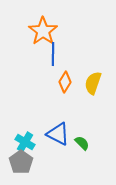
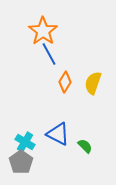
blue line: moved 4 px left; rotated 30 degrees counterclockwise
green semicircle: moved 3 px right, 3 px down
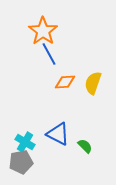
orange diamond: rotated 55 degrees clockwise
gray pentagon: rotated 25 degrees clockwise
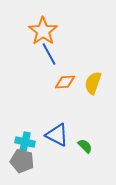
blue triangle: moved 1 px left, 1 px down
cyan cross: rotated 18 degrees counterclockwise
gray pentagon: moved 1 px right, 1 px up; rotated 25 degrees clockwise
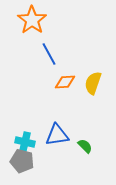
orange star: moved 11 px left, 11 px up
blue triangle: rotated 35 degrees counterclockwise
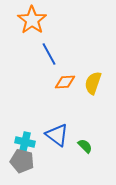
blue triangle: rotated 45 degrees clockwise
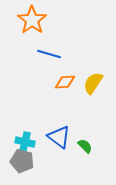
blue line: rotated 45 degrees counterclockwise
yellow semicircle: rotated 15 degrees clockwise
blue triangle: moved 2 px right, 2 px down
